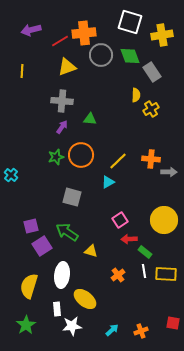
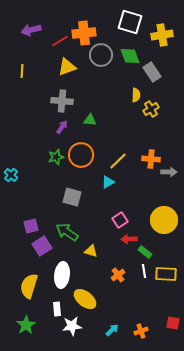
green triangle at (90, 119): moved 1 px down
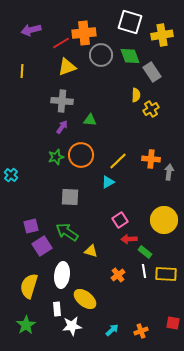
red line at (60, 41): moved 1 px right, 2 px down
gray arrow at (169, 172): rotated 84 degrees counterclockwise
gray square at (72, 197): moved 2 px left; rotated 12 degrees counterclockwise
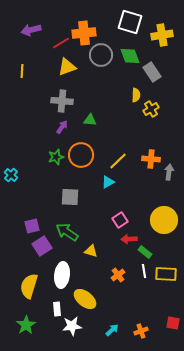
purple square at (31, 226): moved 1 px right
